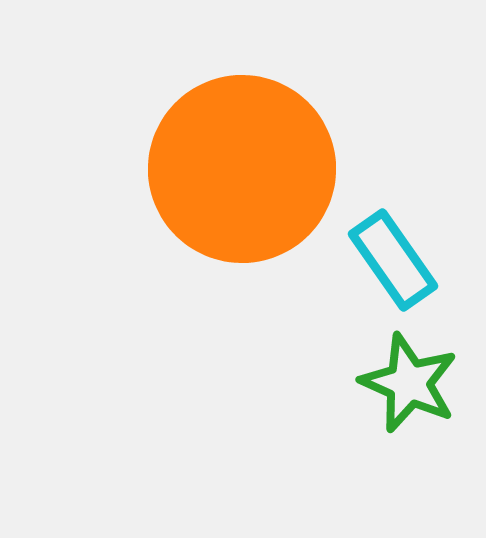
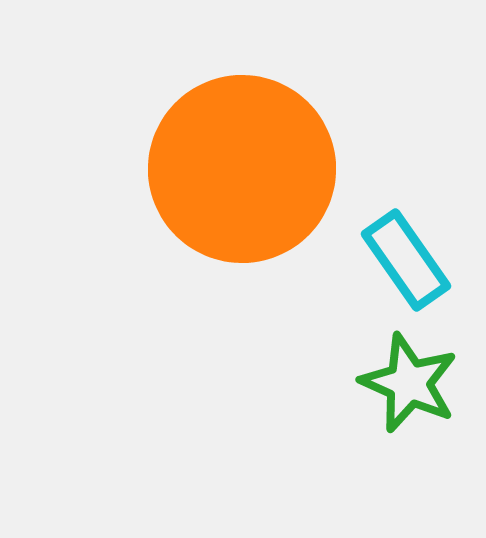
cyan rectangle: moved 13 px right
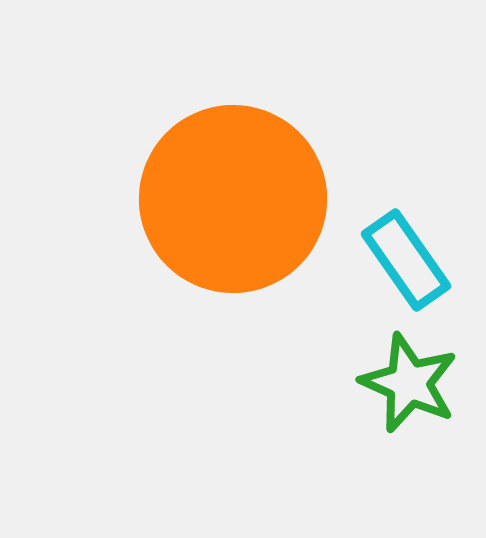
orange circle: moved 9 px left, 30 px down
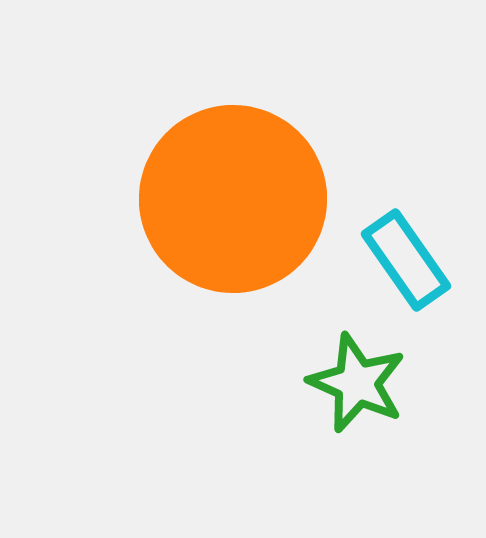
green star: moved 52 px left
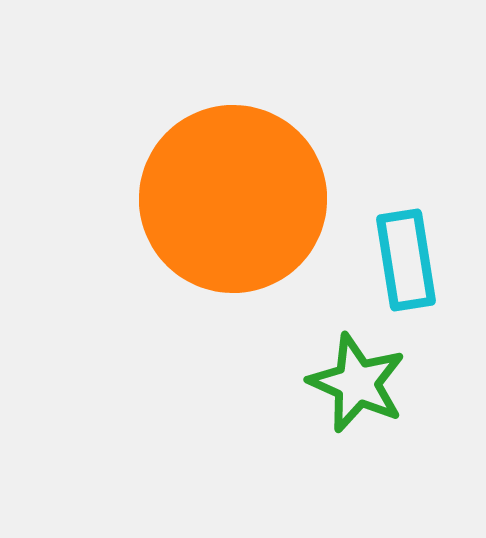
cyan rectangle: rotated 26 degrees clockwise
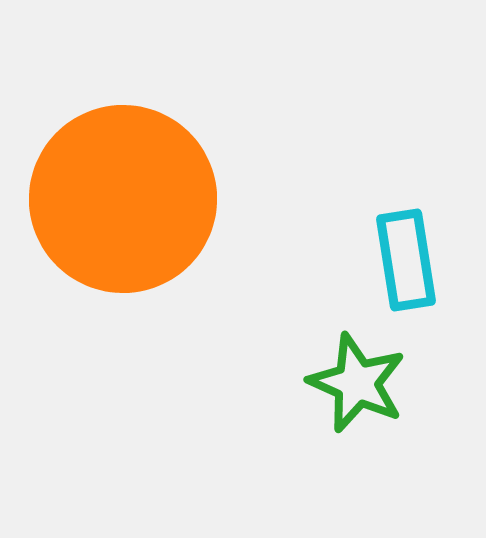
orange circle: moved 110 px left
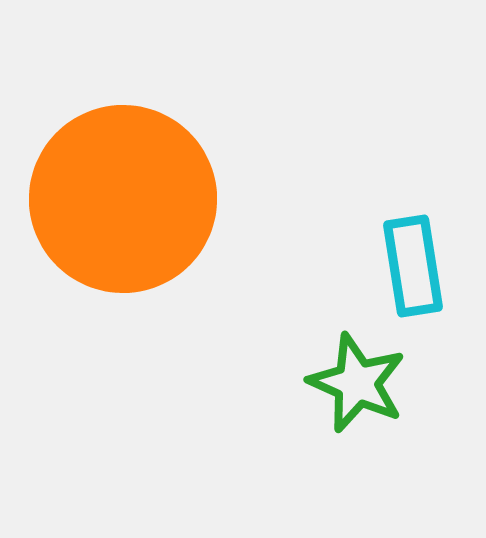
cyan rectangle: moved 7 px right, 6 px down
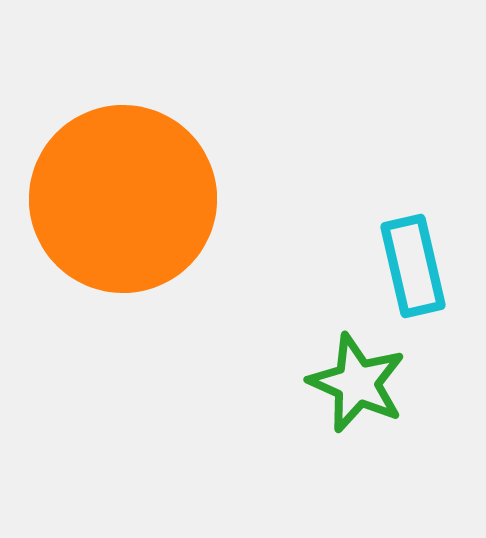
cyan rectangle: rotated 4 degrees counterclockwise
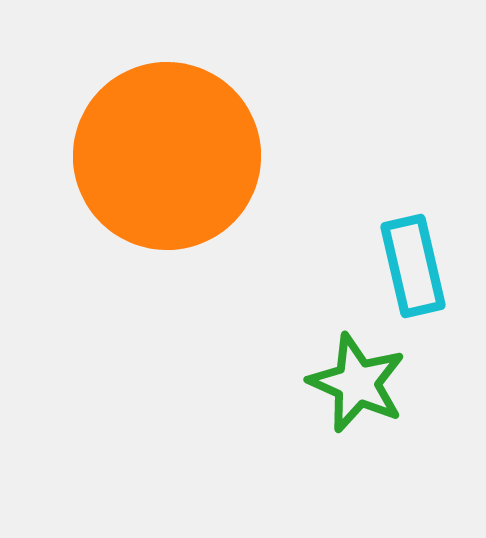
orange circle: moved 44 px right, 43 px up
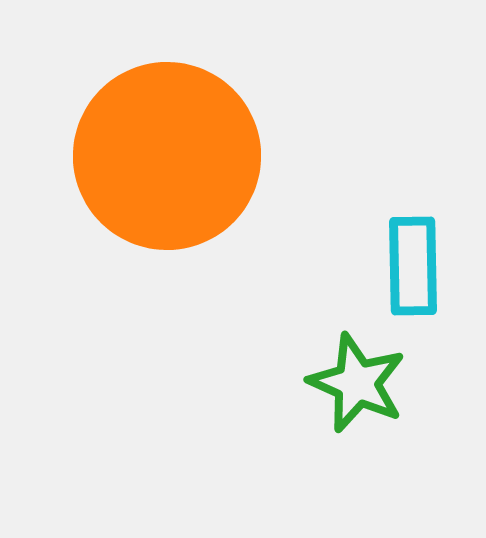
cyan rectangle: rotated 12 degrees clockwise
